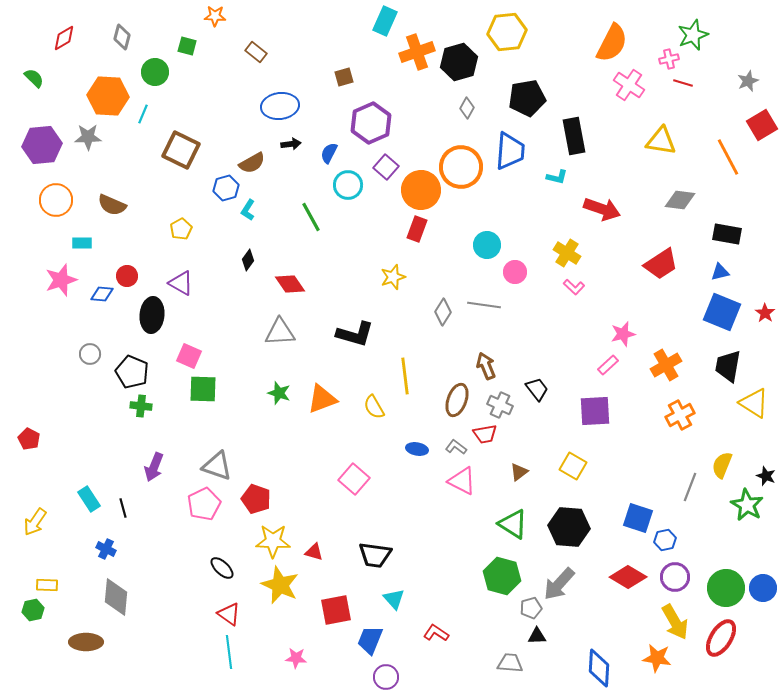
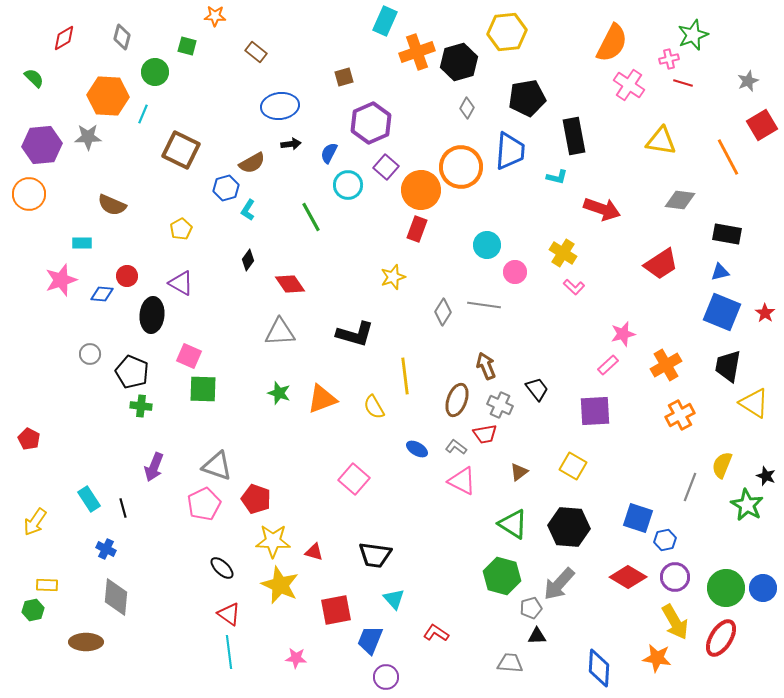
orange circle at (56, 200): moved 27 px left, 6 px up
yellow cross at (567, 253): moved 4 px left
blue ellipse at (417, 449): rotated 20 degrees clockwise
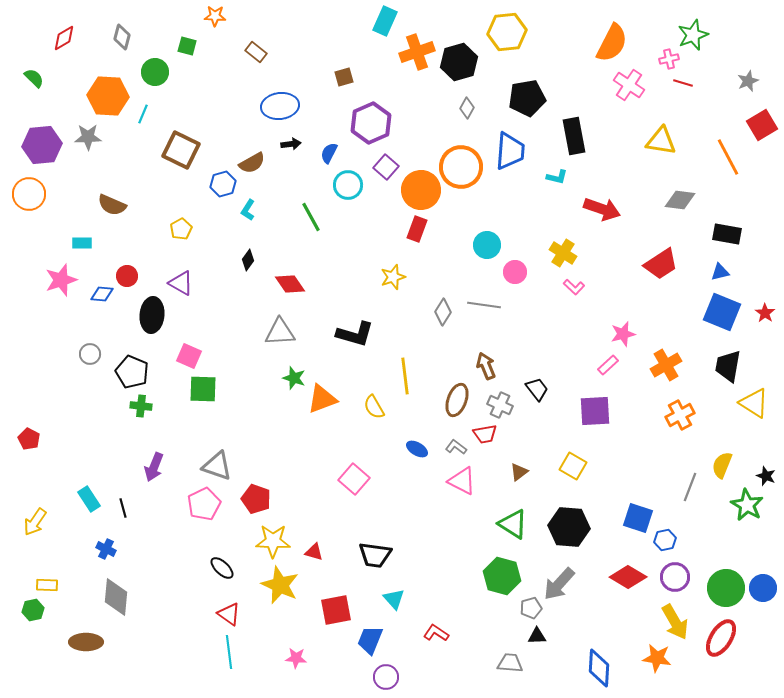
blue hexagon at (226, 188): moved 3 px left, 4 px up
green star at (279, 393): moved 15 px right, 15 px up
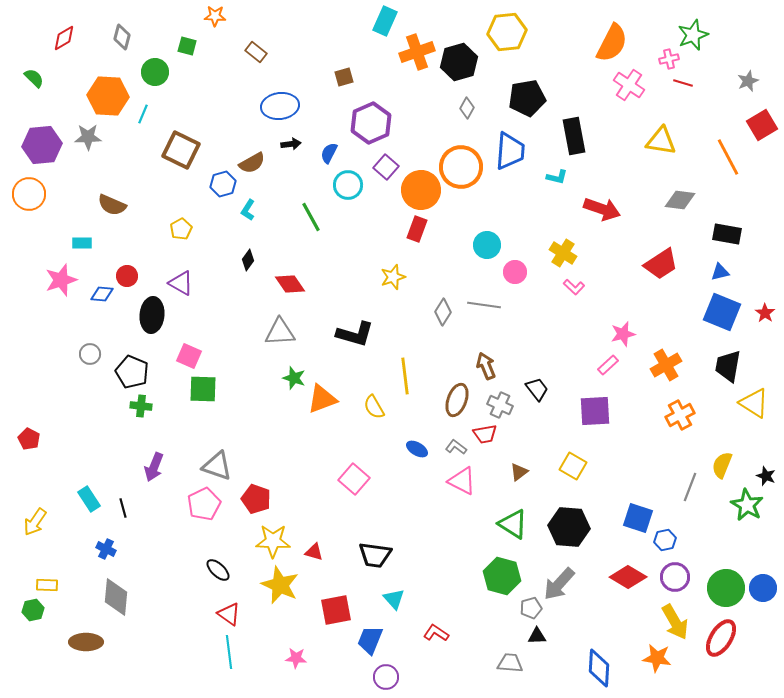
black ellipse at (222, 568): moved 4 px left, 2 px down
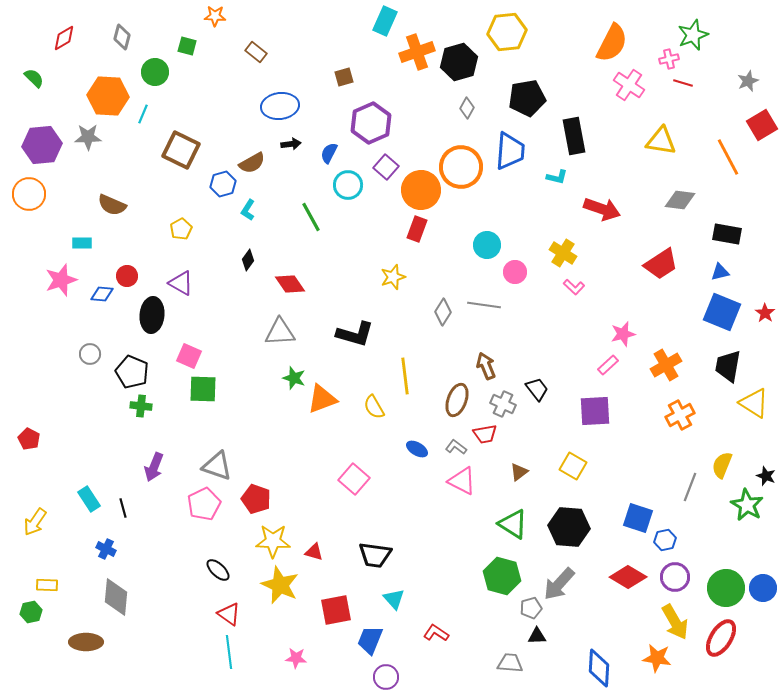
gray cross at (500, 405): moved 3 px right, 1 px up
green hexagon at (33, 610): moved 2 px left, 2 px down
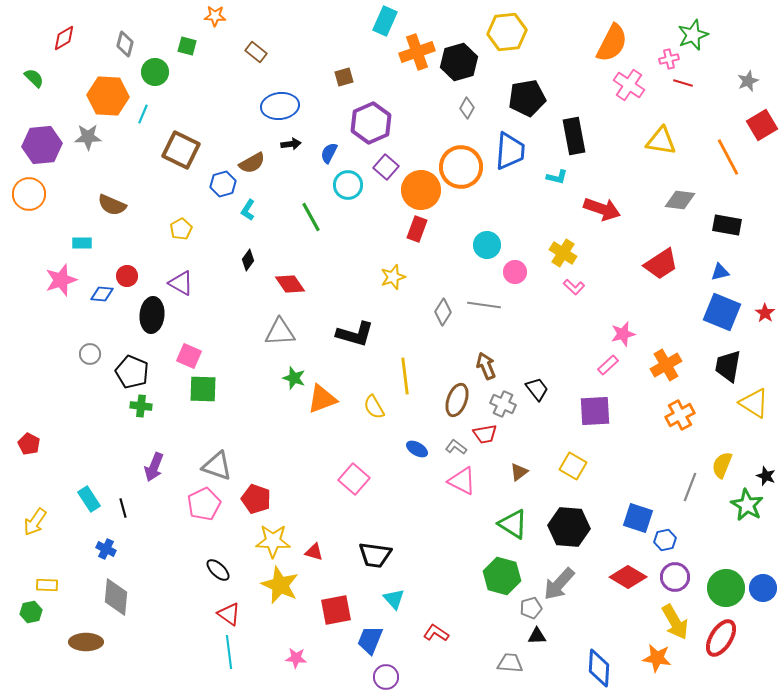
gray diamond at (122, 37): moved 3 px right, 7 px down
black rectangle at (727, 234): moved 9 px up
red pentagon at (29, 439): moved 5 px down
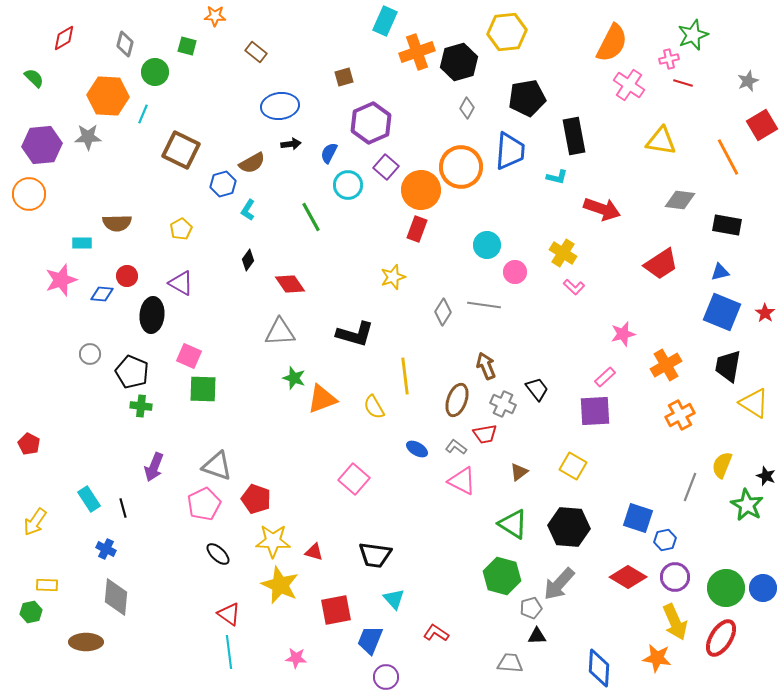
brown semicircle at (112, 205): moved 5 px right, 18 px down; rotated 24 degrees counterclockwise
pink rectangle at (608, 365): moved 3 px left, 12 px down
black ellipse at (218, 570): moved 16 px up
yellow arrow at (675, 622): rotated 6 degrees clockwise
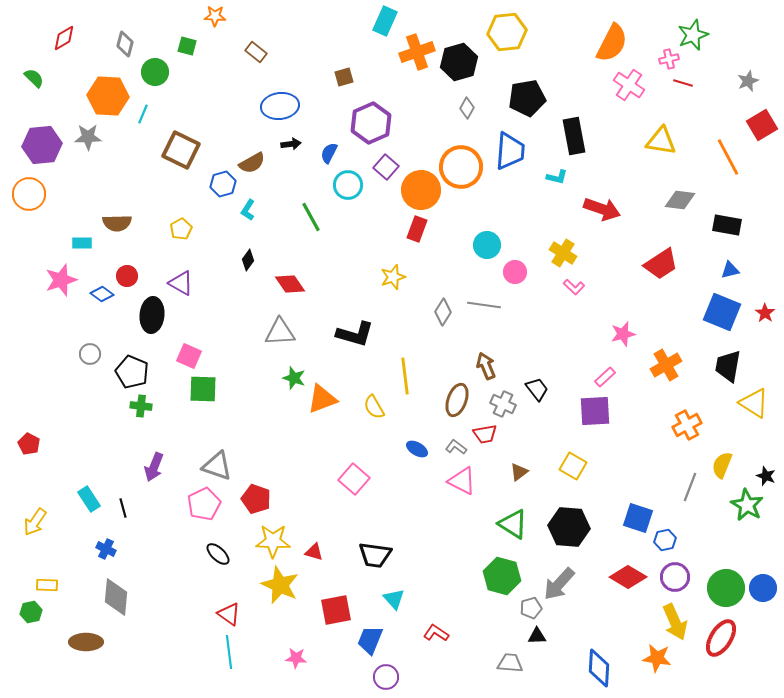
blue triangle at (720, 272): moved 10 px right, 2 px up
blue diamond at (102, 294): rotated 30 degrees clockwise
orange cross at (680, 415): moved 7 px right, 10 px down
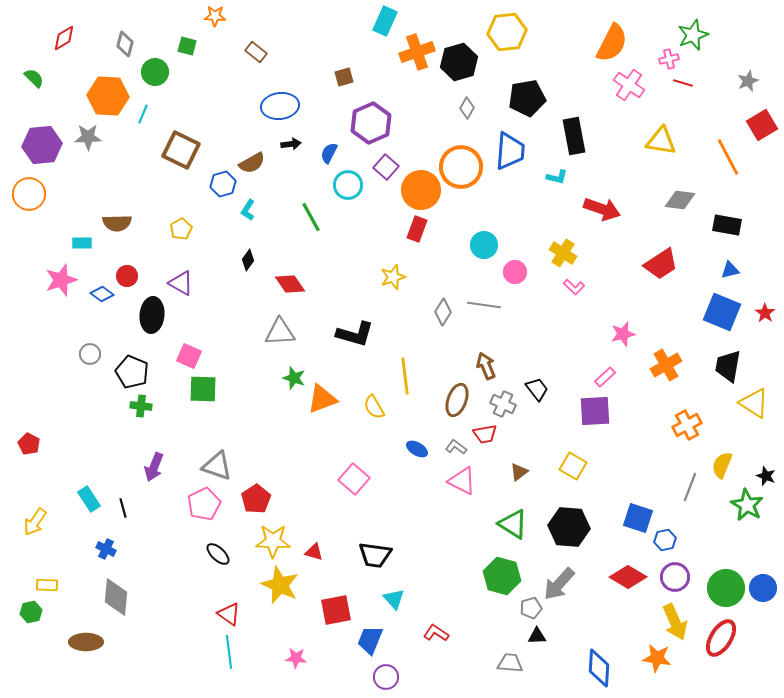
cyan circle at (487, 245): moved 3 px left
red pentagon at (256, 499): rotated 20 degrees clockwise
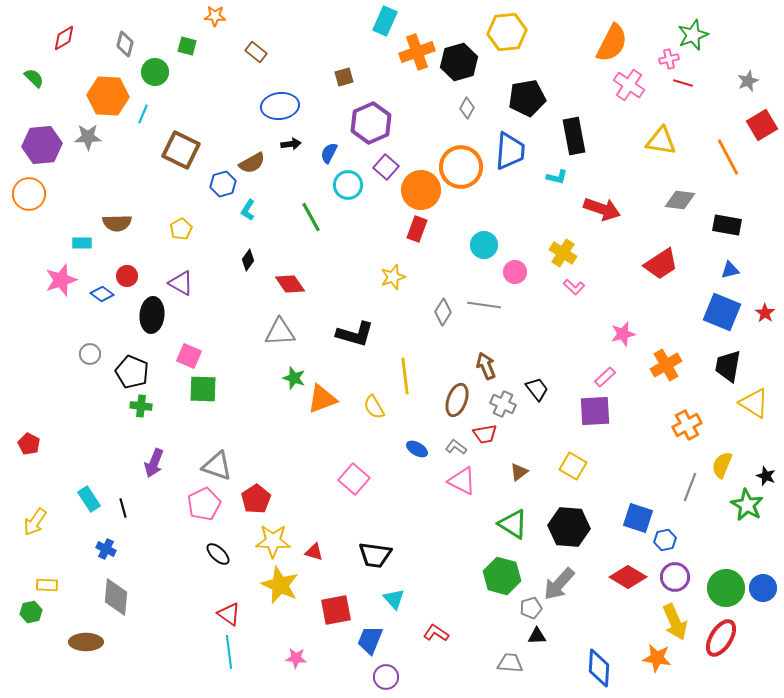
purple arrow at (154, 467): moved 4 px up
